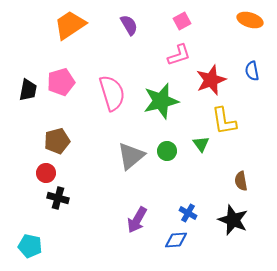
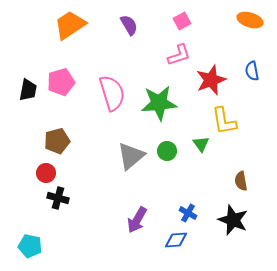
green star: moved 2 px left, 2 px down; rotated 9 degrees clockwise
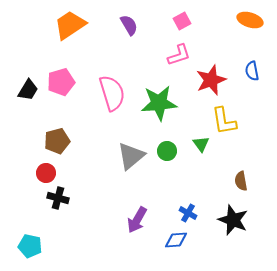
black trapezoid: rotated 20 degrees clockwise
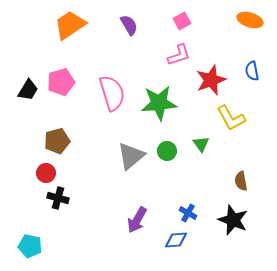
yellow L-shape: moved 7 px right, 3 px up; rotated 20 degrees counterclockwise
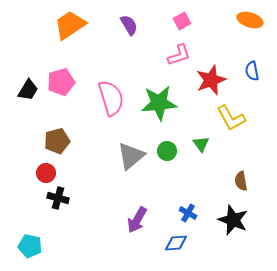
pink semicircle: moved 1 px left, 5 px down
blue diamond: moved 3 px down
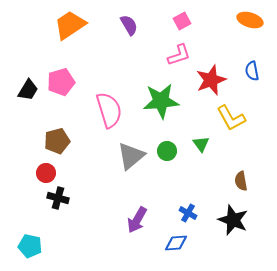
pink semicircle: moved 2 px left, 12 px down
green star: moved 2 px right, 2 px up
